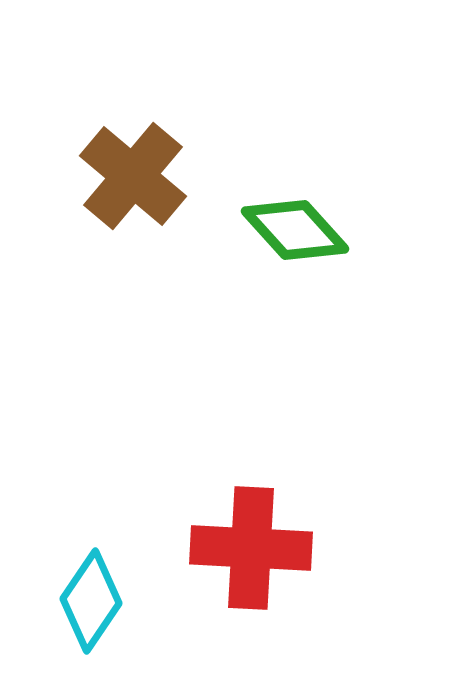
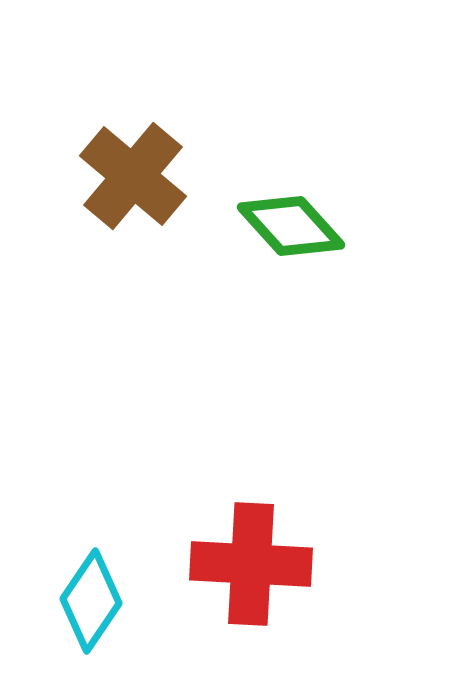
green diamond: moved 4 px left, 4 px up
red cross: moved 16 px down
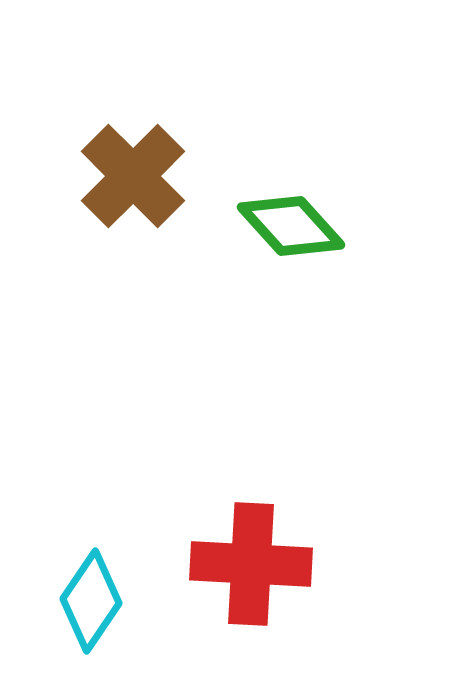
brown cross: rotated 5 degrees clockwise
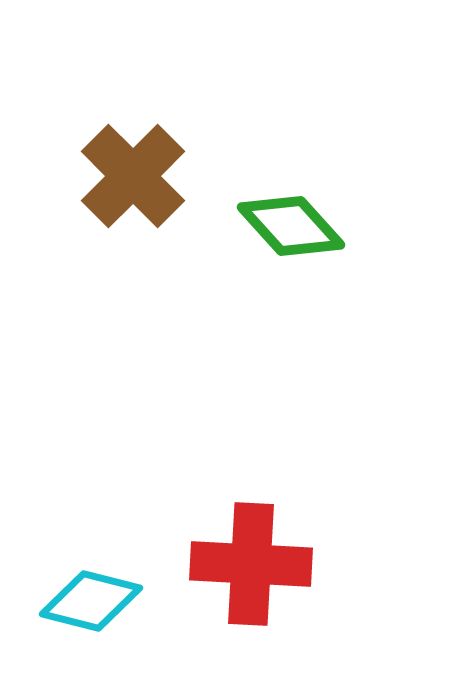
cyan diamond: rotated 70 degrees clockwise
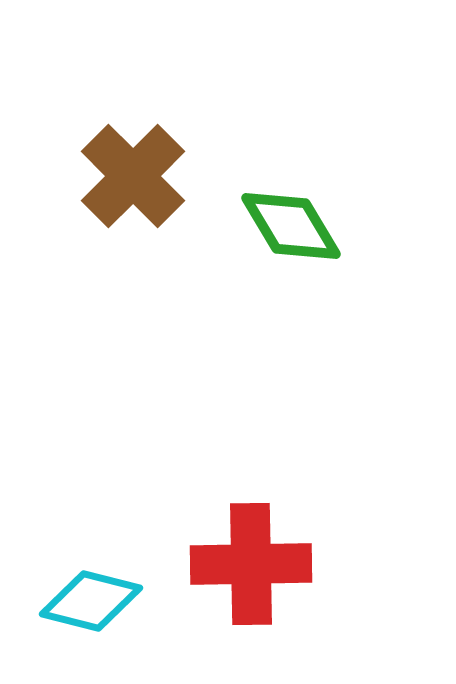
green diamond: rotated 11 degrees clockwise
red cross: rotated 4 degrees counterclockwise
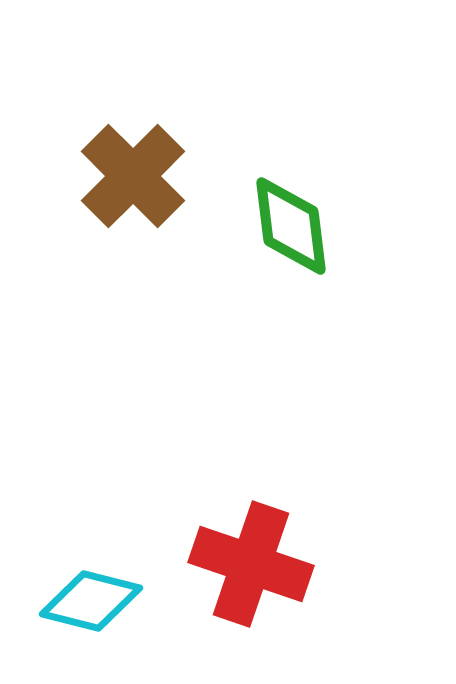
green diamond: rotated 24 degrees clockwise
red cross: rotated 20 degrees clockwise
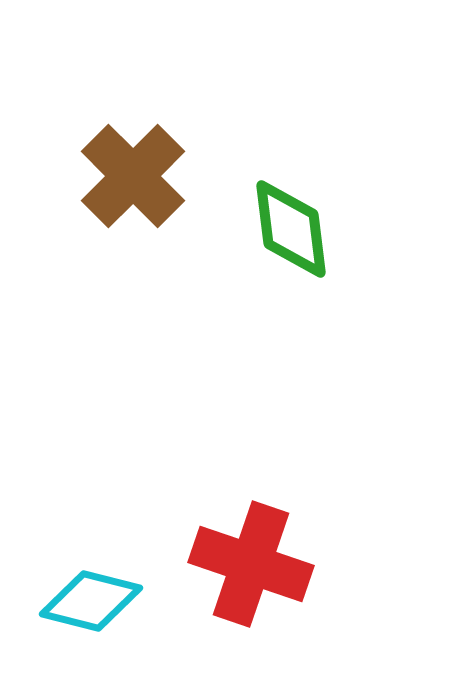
green diamond: moved 3 px down
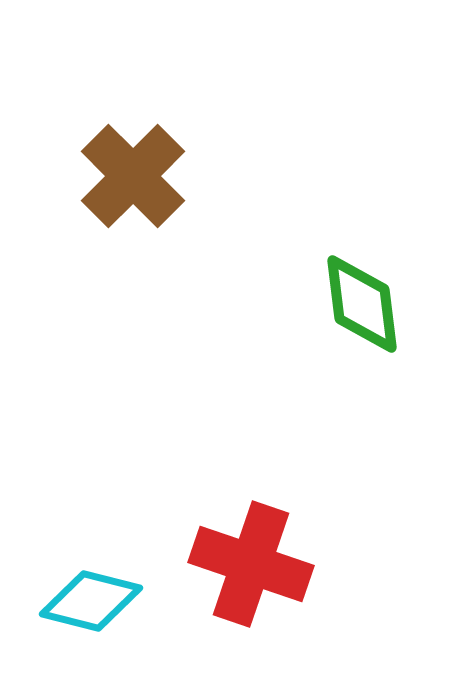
green diamond: moved 71 px right, 75 px down
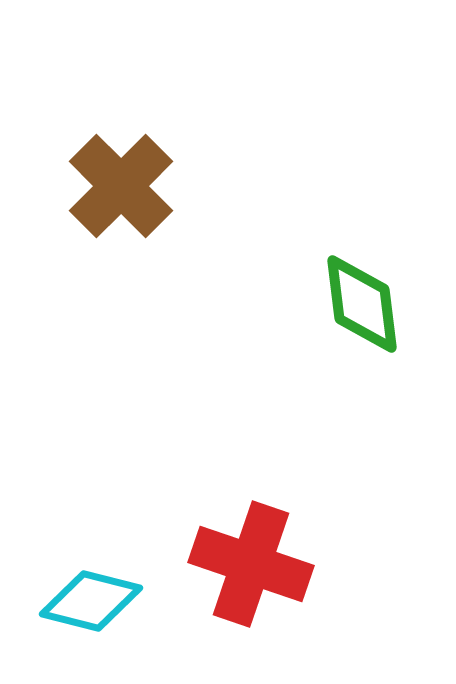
brown cross: moved 12 px left, 10 px down
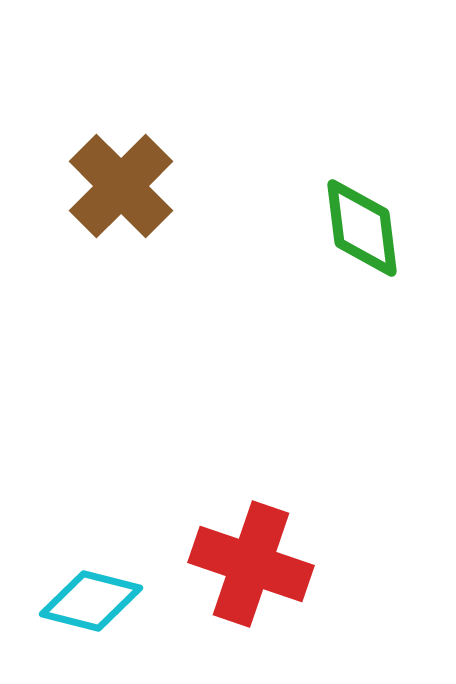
green diamond: moved 76 px up
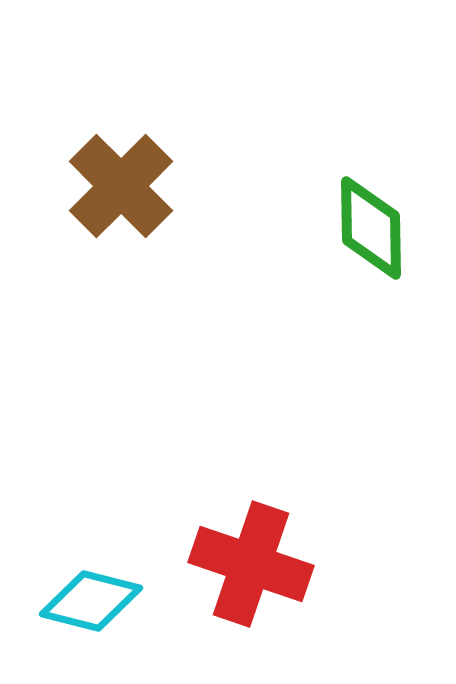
green diamond: moved 9 px right; rotated 6 degrees clockwise
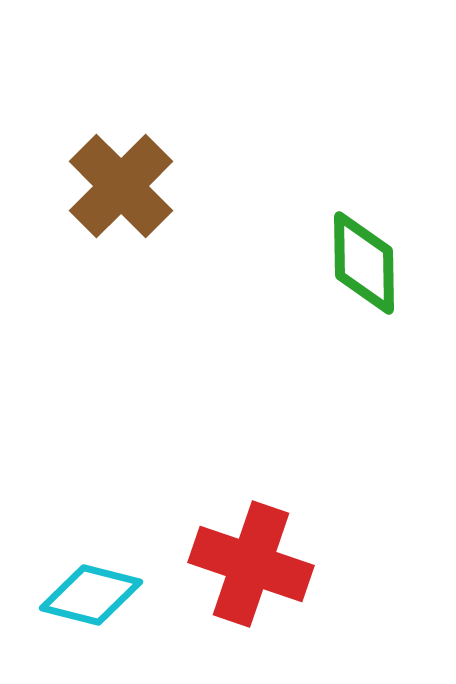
green diamond: moved 7 px left, 35 px down
cyan diamond: moved 6 px up
